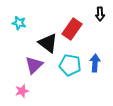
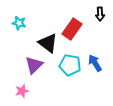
blue arrow: rotated 36 degrees counterclockwise
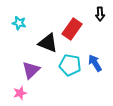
black triangle: rotated 15 degrees counterclockwise
purple triangle: moved 3 px left, 5 px down
pink star: moved 2 px left, 2 px down
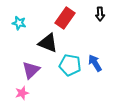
red rectangle: moved 7 px left, 11 px up
pink star: moved 2 px right
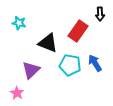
red rectangle: moved 13 px right, 13 px down
pink star: moved 5 px left; rotated 24 degrees counterclockwise
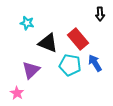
cyan star: moved 8 px right
red rectangle: moved 8 px down; rotated 75 degrees counterclockwise
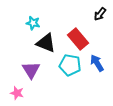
black arrow: rotated 40 degrees clockwise
cyan star: moved 6 px right
black triangle: moved 2 px left
blue arrow: moved 2 px right
purple triangle: rotated 18 degrees counterclockwise
pink star: rotated 16 degrees counterclockwise
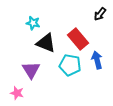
blue arrow: moved 3 px up; rotated 18 degrees clockwise
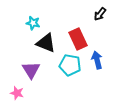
red rectangle: rotated 15 degrees clockwise
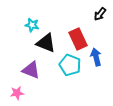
cyan star: moved 1 px left, 2 px down
blue arrow: moved 1 px left, 3 px up
cyan pentagon: rotated 10 degrees clockwise
purple triangle: rotated 36 degrees counterclockwise
pink star: rotated 24 degrees counterclockwise
